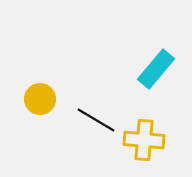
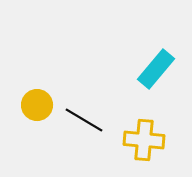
yellow circle: moved 3 px left, 6 px down
black line: moved 12 px left
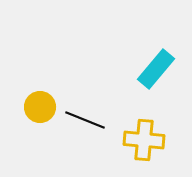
yellow circle: moved 3 px right, 2 px down
black line: moved 1 px right; rotated 9 degrees counterclockwise
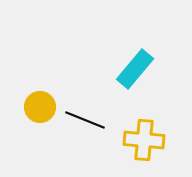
cyan rectangle: moved 21 px left
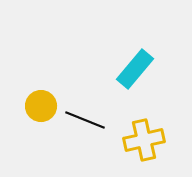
yellow circle: moved 1 px right, 1 px up
yellow cross: rotated 18 degrees counterclockwise
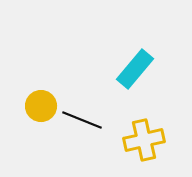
black line: moved 3 px left
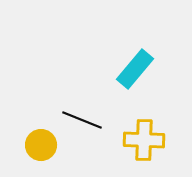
yellow circle: moved 39 px down
yellow cross: rotated 15 degrees clockwise
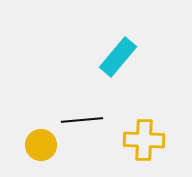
cyan rectangle: moved 17 px left, 12 px up
black line: rotated 27 degrees counterclockwise
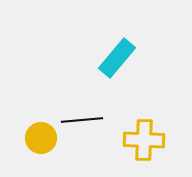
cyan rectangle: moved 1 px left, 1 px down
yellow circle: moved 7 px up
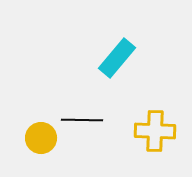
black line: rotated 6 degrees clockwise
yellow cross: moved 11 px right, 9 px up
